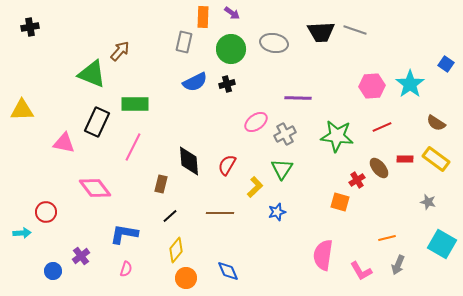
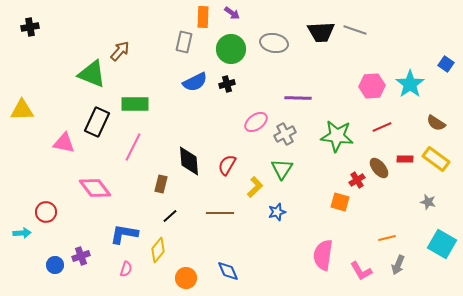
yellow diamond at (176, 250): moved 18 px left
purple cross at (81, 256): rotated 18 degrees clockwise
blue circle at (53, 271): moved 2 px right, 6 px up
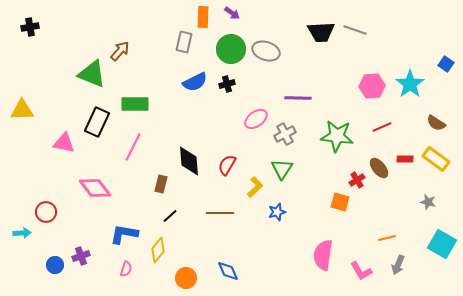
gray ellipse at (274, 43): moved 8 px left, 8 px down; rotated 8 degrees clockwise
pink ellipse at (256, 122): moved 3 px up
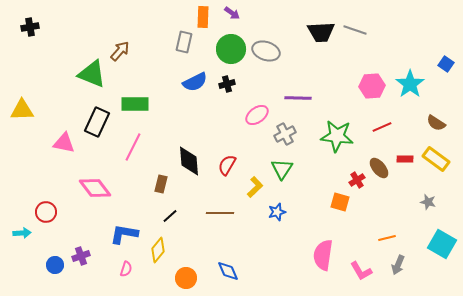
pink ellipse at (256, 119): moved 1 px right, 4 px up
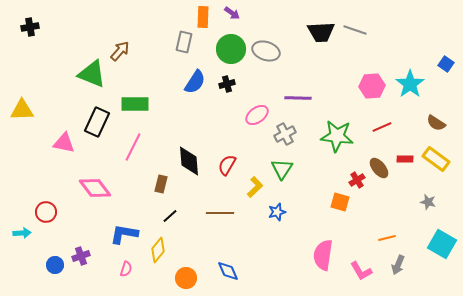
blue semicircle at (195, 82): rotated 30 degrees counterclockwise
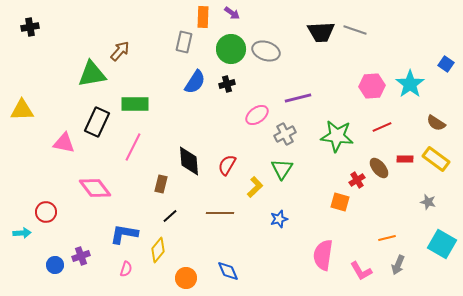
green triangle at (92, 74): rotated 32 degrees counterclockwise
purple line at (298, 98): rotated 16 degrees counterclockwise
blue star at (277, 212): moved 2 px right, 7 px down
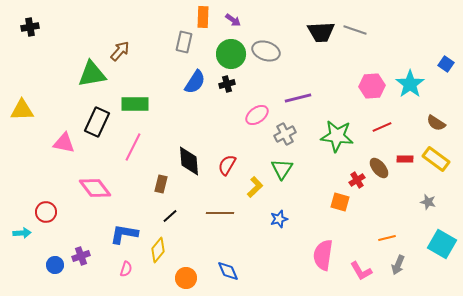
purple arrow at (232, 13): moved 1 px right, 7 px down
green circle at (231, 49): moved 5 px down
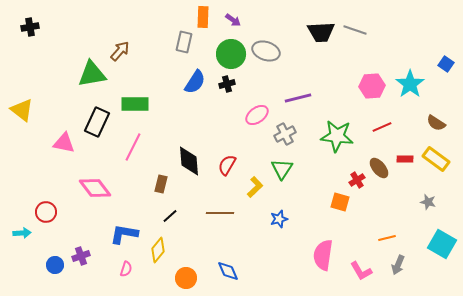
yellow triangle at (22, 110): rotated 40 degrees clockwise
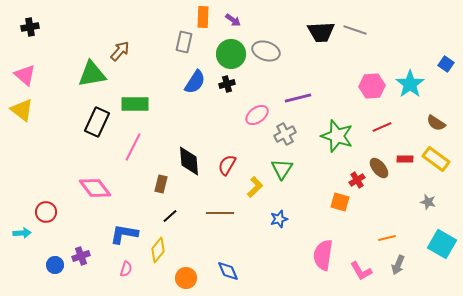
green star at (337, 136): rotated 12 degrees clockwise
pink triangle at (64, 143): moved 39 px left, 68 px up; rotated 30 degrees clockwise
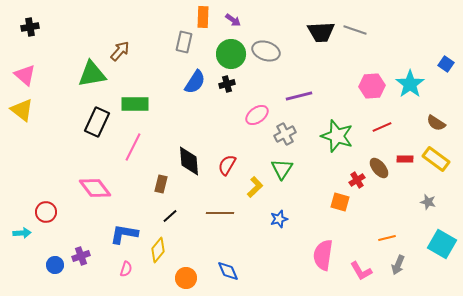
purple line at (298, 98): moved 1 px right, 2 px up
